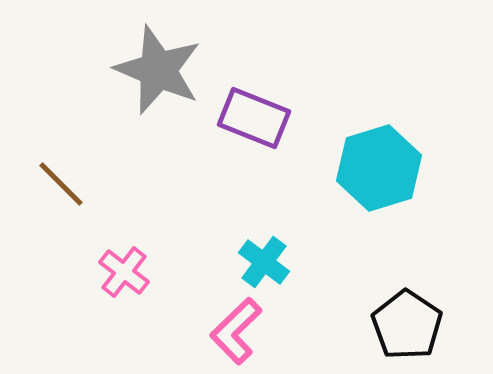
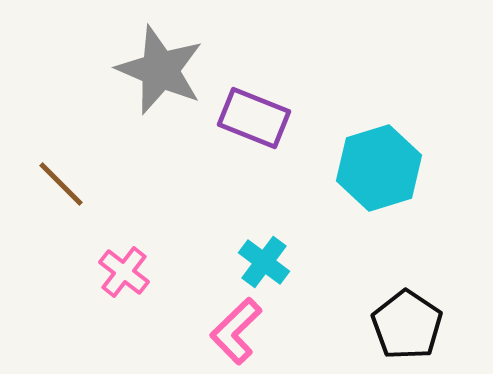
gray star: moved 2 px right
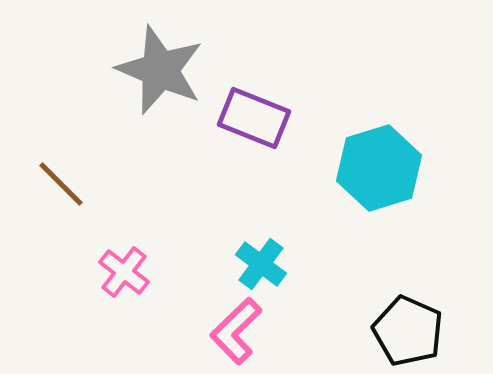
cyan cross: moved 3 px left, 2 px down
black pentagon: moved 1 px right, 6 px down; rotated 10 degrees counterclockwise
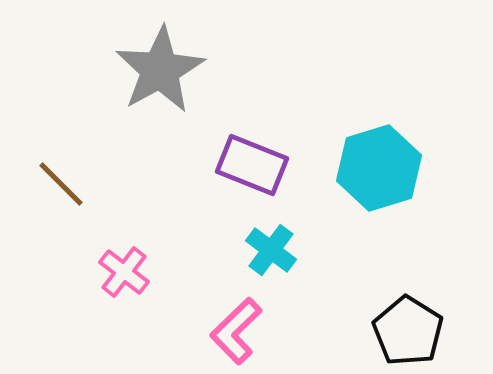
gray star: rotated 20 degrees clockwise
purple rectangle: moved 2 px left, 47 px down
cyan cross: moved 10 px right, 14 px up
black pentagon: rotated 8 degrees clockwise
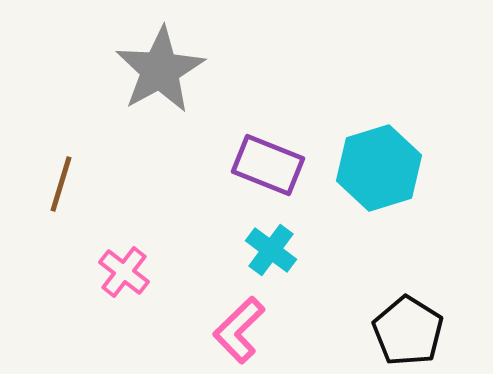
purple rectangle: moved 16 px right
brown line: rotated 62 degrees clockwise
pink L-shape: moved 3 px right, 1 px up
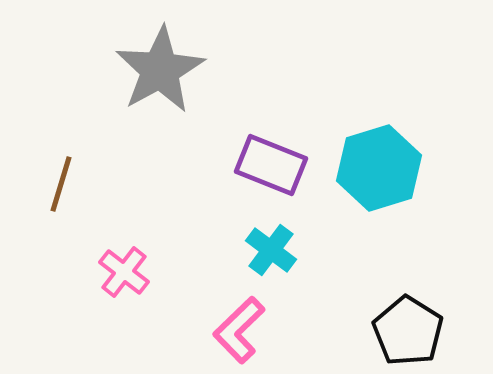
purple rectangle: moved 3 px right
